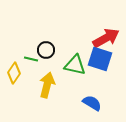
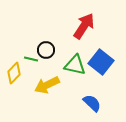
red arrow: moved 22 px left, 12 px up; rotated 28 degrees counterclockwise
blue square: moved 1 px right, 3 px down; rotated 20 degrees clockwise
yellow diamond: rotated 10 degrees clockwise
yellow arrow: rotated 130 degrees counterclockwise
blue semicircle: rotated 12 degrees clockwise
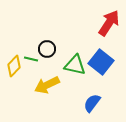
red arrow: moved 25 px right, 3 px up
black circle: moved 1 px right, 1 px up
yellow diamond: moved 7 px up
blue semicircle: rotated 96 degrees counterclockwise
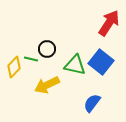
yellow diamond: moved 1 px down
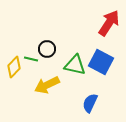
blue square: rotated 10 degrees counterclockwise
blue semicircle: moved 2 px left; rotated 12 degrees counterclockwise
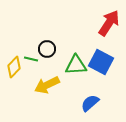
green triangle: moved 1 px right; rotated 15 degrees counterclockwise
blue semicircle: rotated 24 degrees clockwise
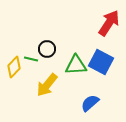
yellow arrow: rotated 25 degrees counterclockwise
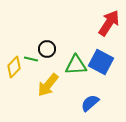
yellow arrow: moved 1 px right
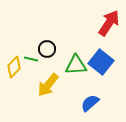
blue square: rotated 10 degrees clockwise
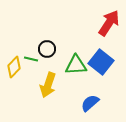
yellow arrow: rotated 20 degrees counterclockwise
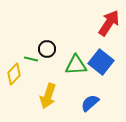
yellow diamond: moved 7 px down
yellow arrow: moved 11 px down
